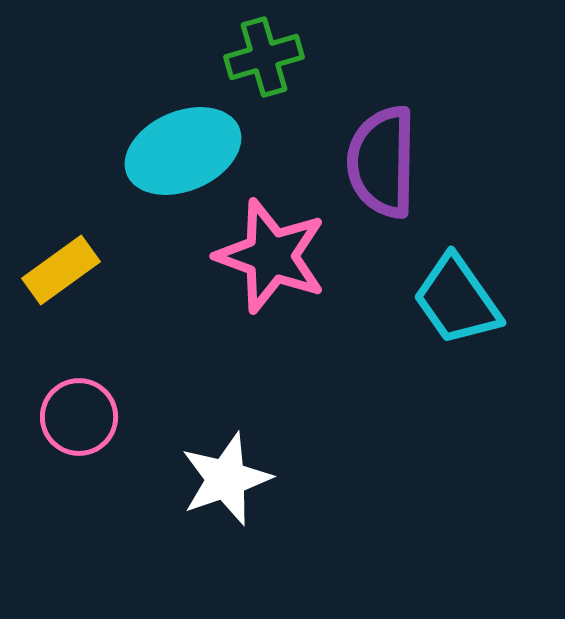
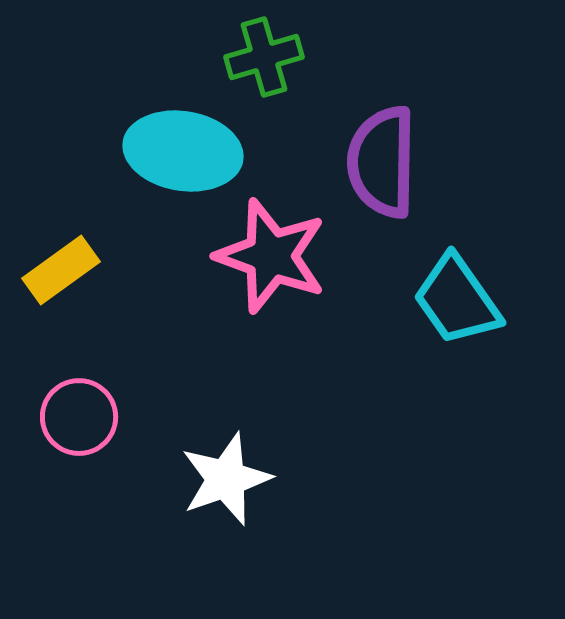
cyan ellipse: rotated 32 degrees clockwise
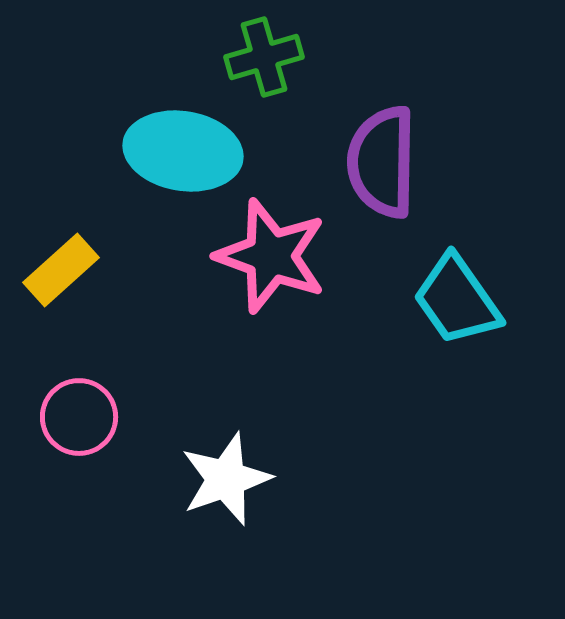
yellow rectangle: rotated 6 degrees counterclockwise
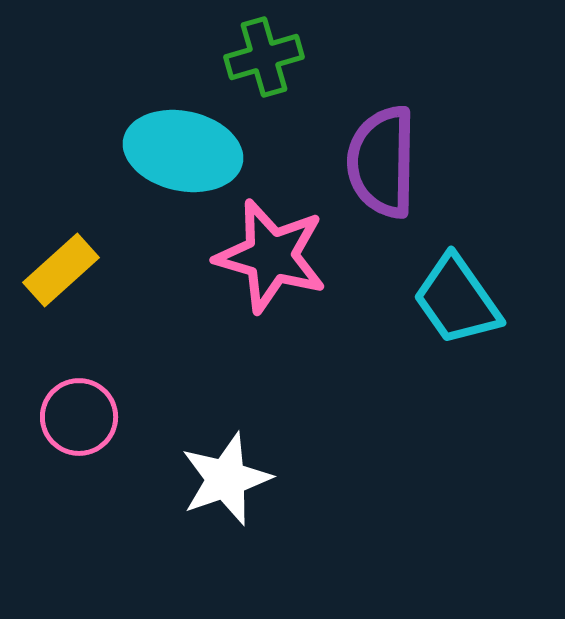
cyan ellipse: rotated 3 degrees clockwise
pink star: rotated 4 degrees counterclockwise
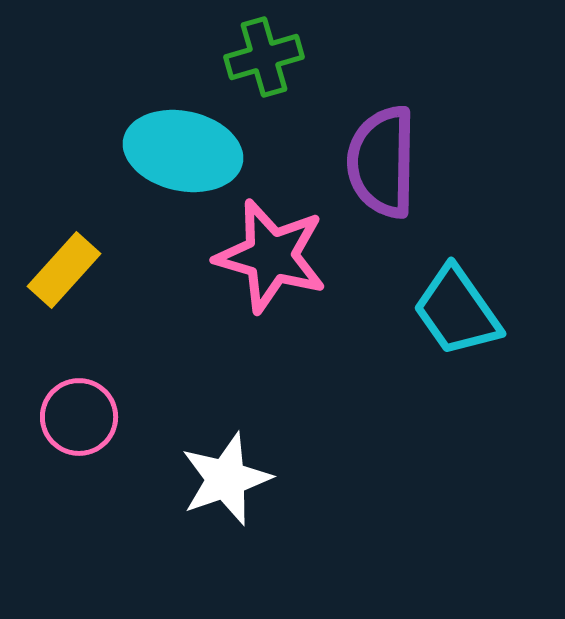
yellow rectangle: moved 3 px right; rotated 6 degrees counterclockwise
cyan trapezoid: moved 11 px down
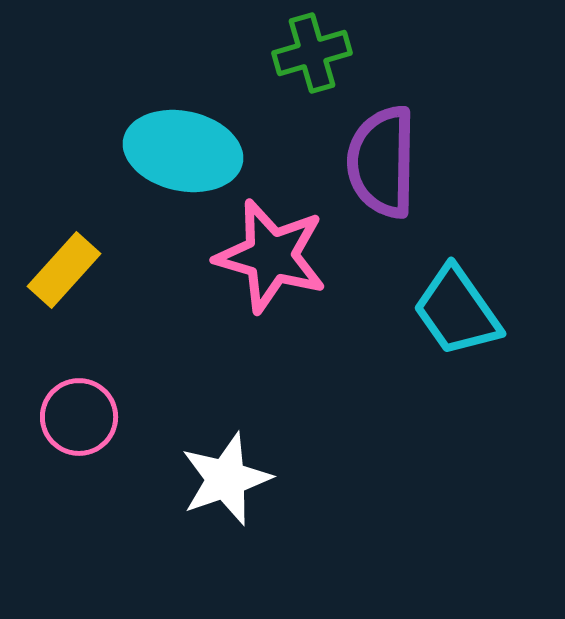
green cross: moved 48 px right, 4 px up
